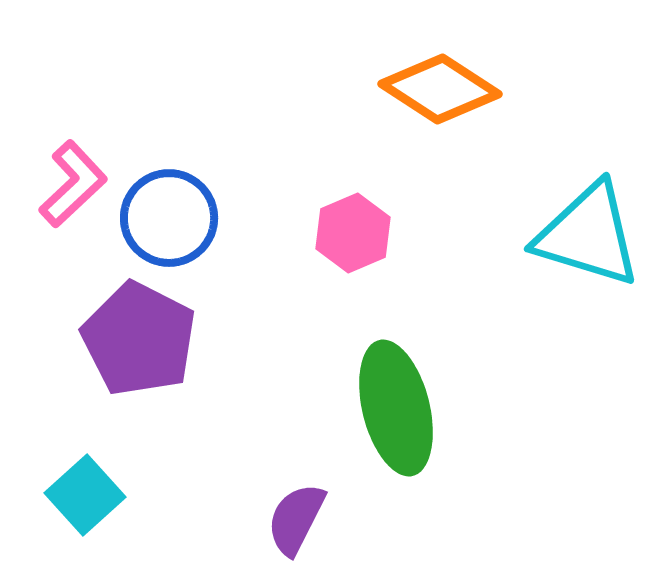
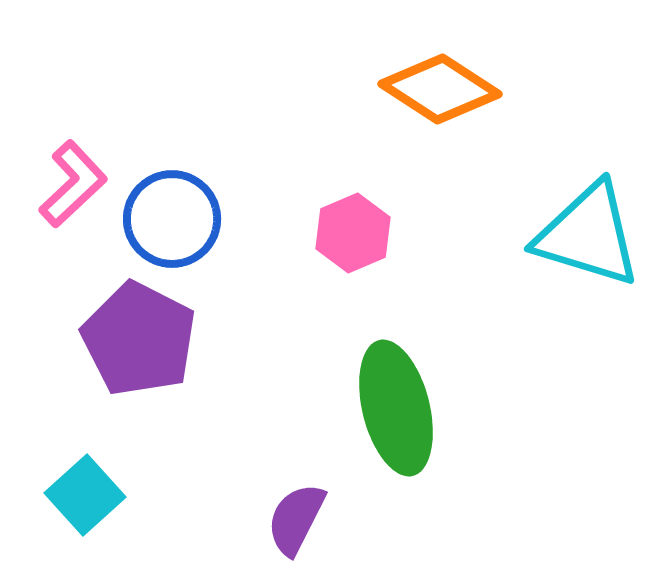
blue circle: moved 3 px right, 1 px down
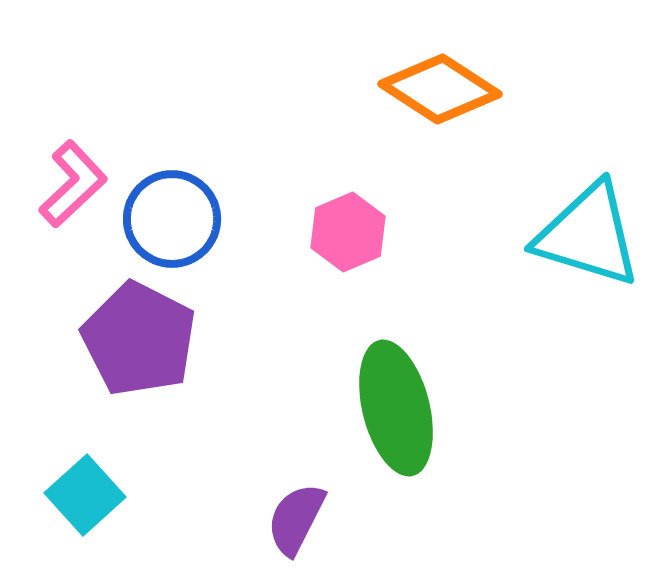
pink hexagon: moved 5 px left, 1 px up
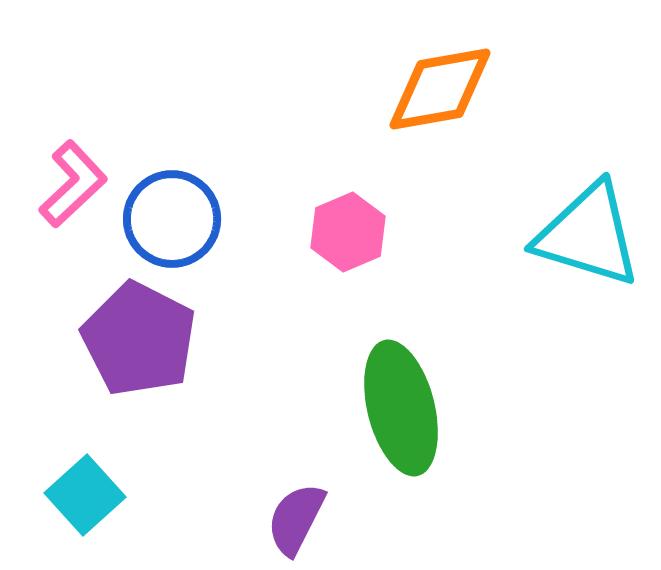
orange diamond: rotated 43 degrees counterclockwise
green ellipse: moved 5 px right
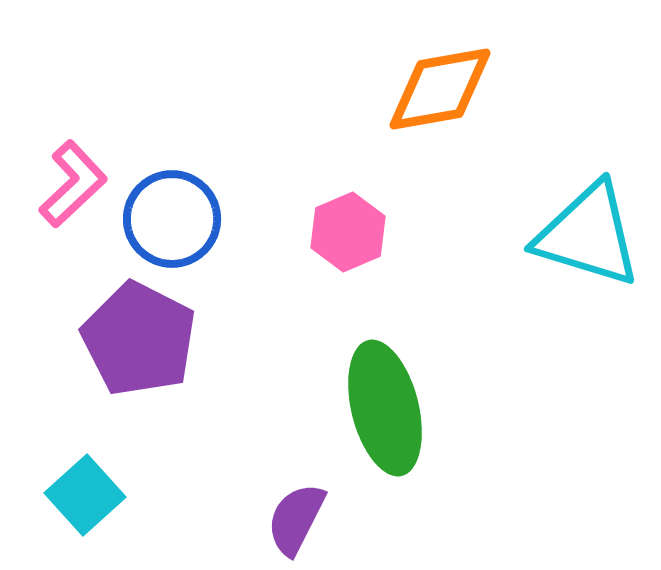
green ellipse: moved 16 px left
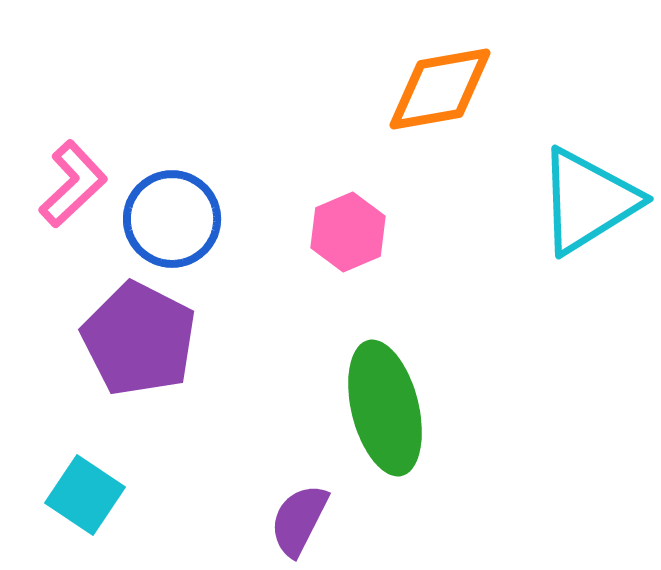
cyan triangle: moved 34 px up; rotated 49 degrees counterclockwise
cyan square: rotated 14 degrees counterclockwise
purple semicircle: moved 3 px right, 1 px down
